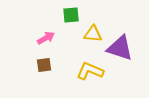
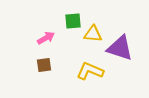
green square: moved 2 px right, 6 px down
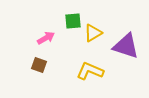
yellow triangle: moved 1 px up; rotated 36 degrees counterclockwise
purple triangle: moved 6 px right, 2 px up
brown square: moved 5 px left; rotated 28 degrees clockwise
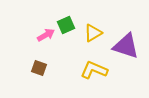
green square: moved 7 px left, 4 px down; rotated 18 degrees counterclockwise
pink arrow: moved 3 px up
brown square: moved 3 px down
yellow L-shape: moved 4 px right, 1 px up
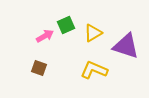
pink arrow: moved 1 px left, 1 px down
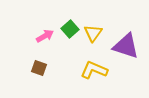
green square: moved 4 px right, 4 px down; rotated 18 degrees counterclockwise
yellow triangle: rotated 24 degrees counterclockwise
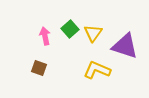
pink arrow: rotated 72 degrees counterclockwise
purple triangle: moved 1 px left
yellow L-shape: moved 3 px right
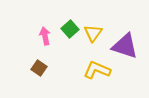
brown square: rotated 14 degrees clockwise
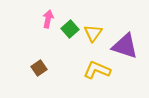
pink arrow: moved 3 px right, 17 px up; rotated 24 degrees clockwise
brown square: rotated 21 degrees clockwise
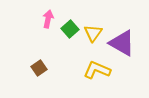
purple triangle: moved 3 px left, 3 px up; rotated 12 degrees clockwise
